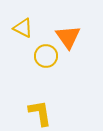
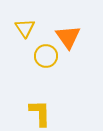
yellow triangle: moved 2 px right; rotated 30 degrees clockwise
yellow L-shape: rotated 8 degrees clockwise
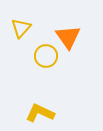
yellow triangle: moved 4 px left; rotated 15 degrees clockwise
yellow L-shape: rotated 64 degrees counterclockwise
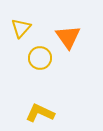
yellow circle: moved 6 px left, 2 px down
